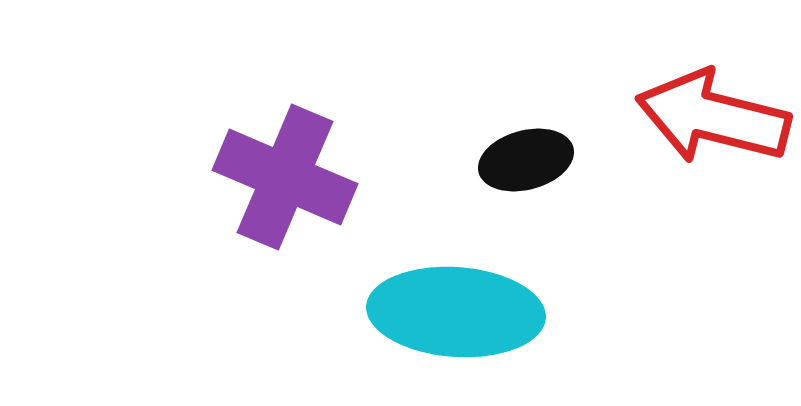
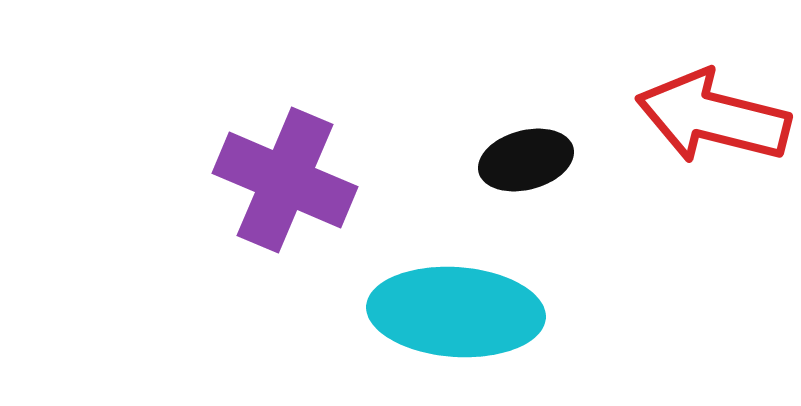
purple cross: moved 3 px down
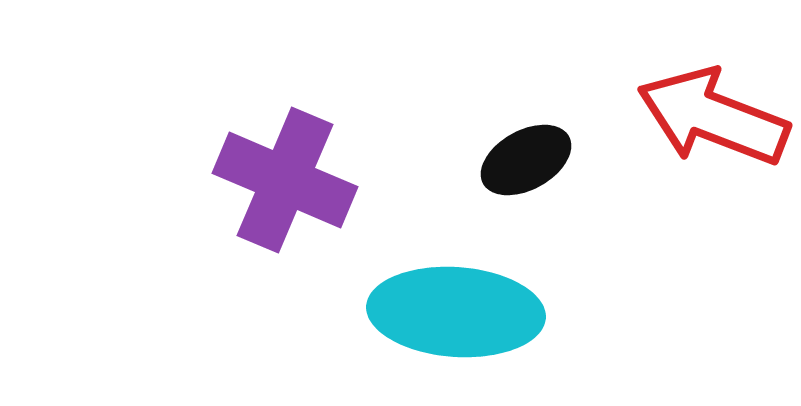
red arrow: rotated 7 degrees clockwise
black ellipse: rotated 14 degrees counterclockwise
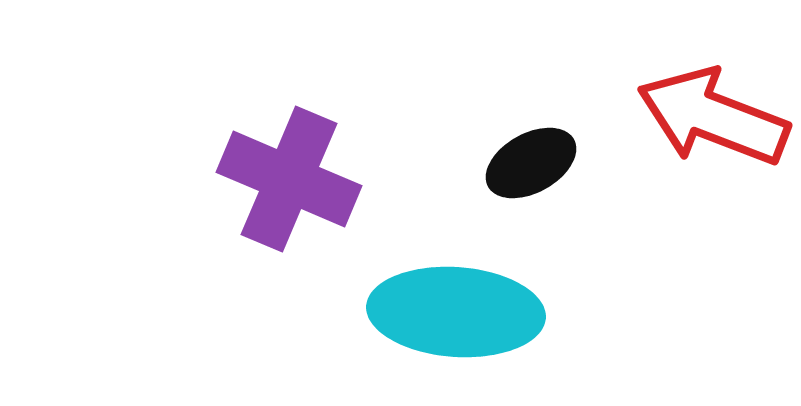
black ellipse: moved 5 px right, 3 px down
purple cross: moved 4 px right, 1 px up
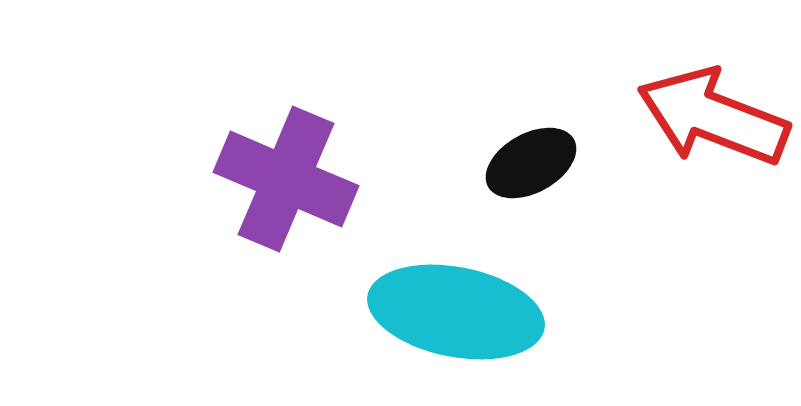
purple cross: moved 3 px left
cyan ellipse: rotated 7 degrees clockwise
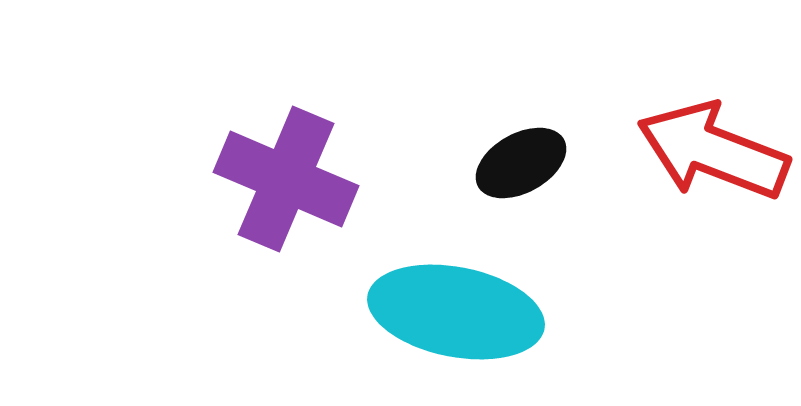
red arrow: moved 34 px down
black ellipse: moved 10 px left
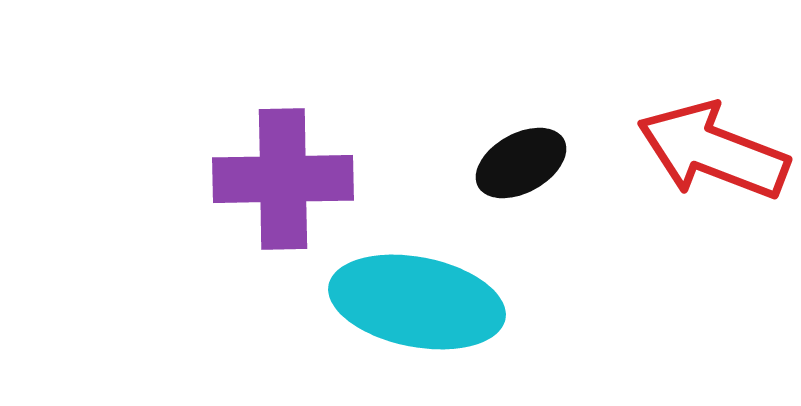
purple cross: moved 3 px left; rotated 24 degrees counterclockwise
cyan ellipse: moved 39 px left, 10 px up
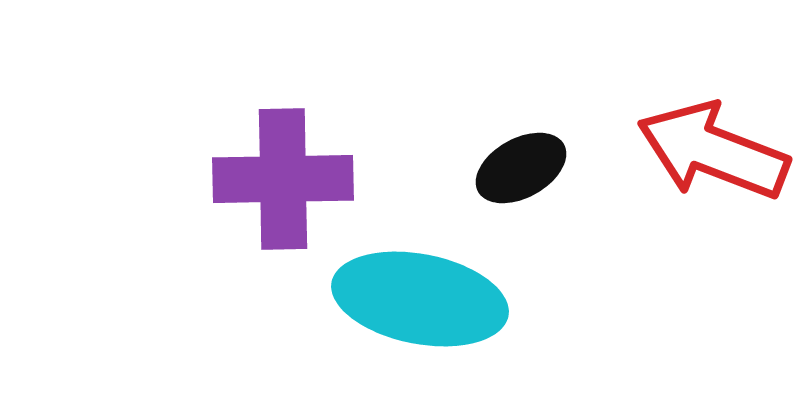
black ellipse: moved 5 px down
cyan ellipse: moved 3 px right, 3 px up
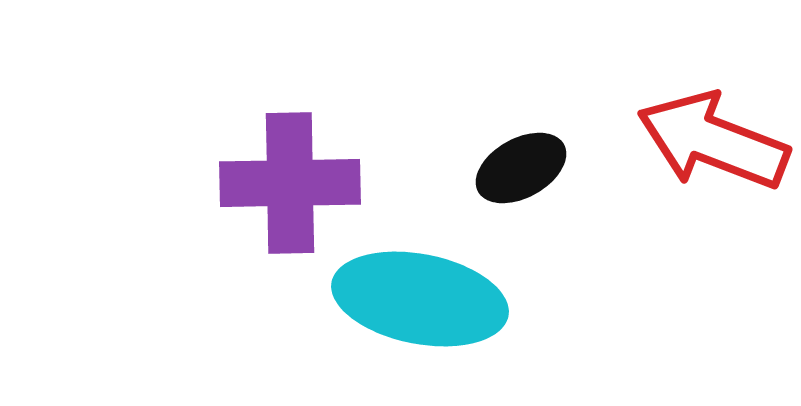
red arrow: moved 10 px up
purple cross: moved 7 px right, 4 px down
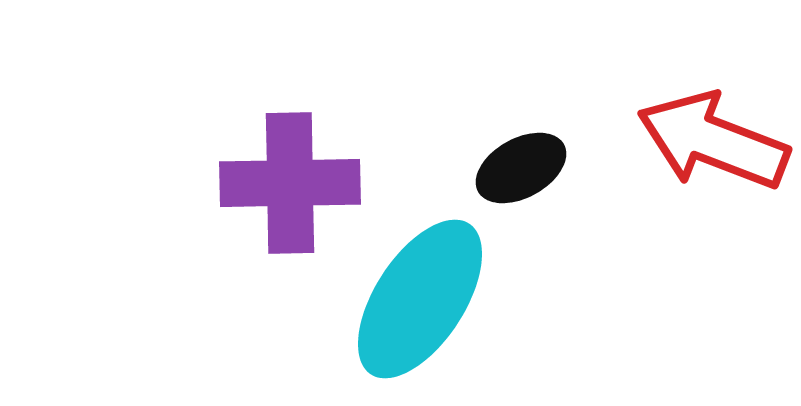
cyan ellipse: rotated 68 degrees counterclockwise
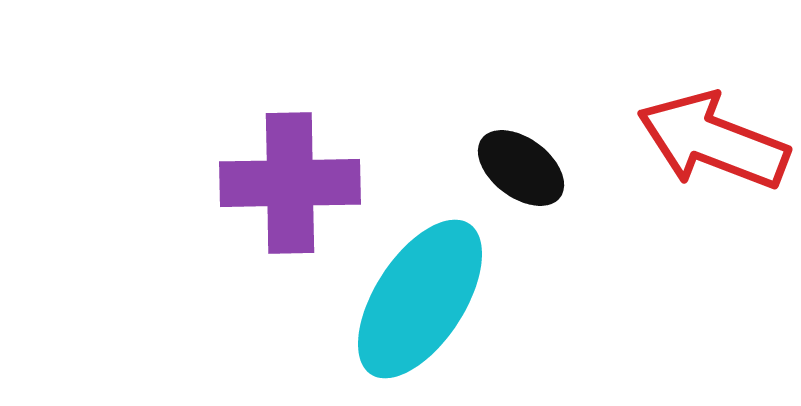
black ellipse: rotated 66 degrees clockwise
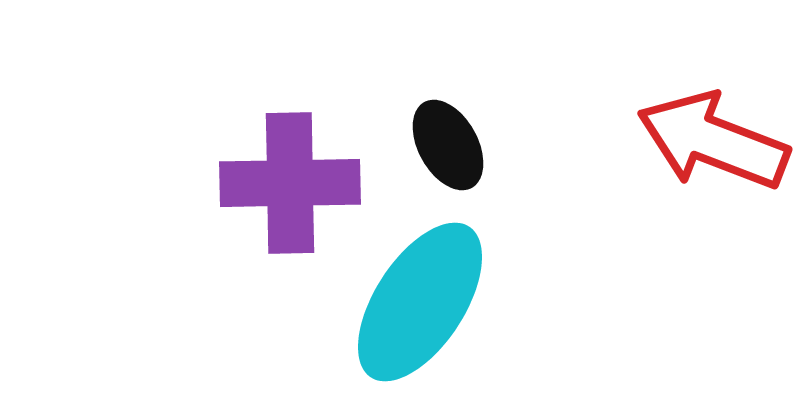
black ellipse: moved 73 px left, 23 px up; rotated 24 degrees clockwise
cyan ellipse: moved 3 px down
